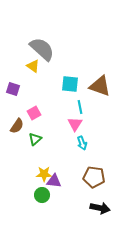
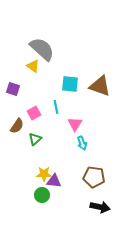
cyan line: moved 24 px left
black arrow: moved 1 px up
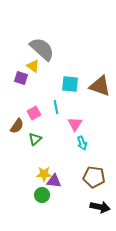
purple square: moved 8 px right, 11 px up
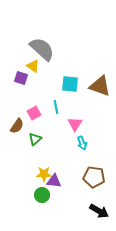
black arrow: moved 1 px left, 4 px down; rotated 18 degrees clockwise
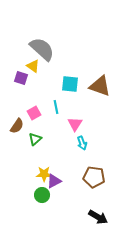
purple triangle: rotated 35 degrees counterclockwise
black arrow: moved 1 px left, 6 px down
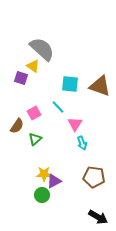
cyan line: moved 2 px right; rotated 32 degrees counterclockwise
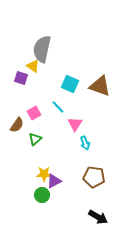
gray semicircle: rotated 120 degrees counterclockwise
cyan square: rotated 18 degrees clockwise
brown semicircle: moved 1 px up
cyan arrow: moved 3 px right
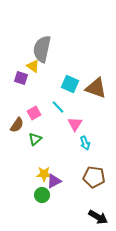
brown triangle: moved 4 px left, 2 px down
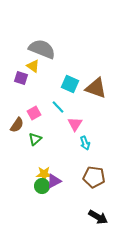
gray semicircle: rotated 100 degrees clockwise
green circle: moved 9 px up
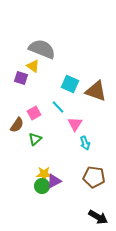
brown triangle: moved 3 px down
